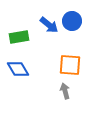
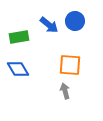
blue circle: moved 3 px right
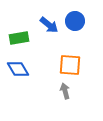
green rectangle: moved 1 px down
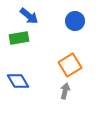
blue arrow: moved 20 px left, 9 px up
orange square: rotated 35 degrees counterclockwise
blue diamond: moved 12 px down
gray arrow: rotated 28 degrees clockwise
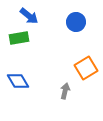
blue circle: moved 1 px right, 1 px down
orange square: moved 16 px right, 3 px down
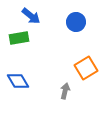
blue arrow: moved 2 px right
